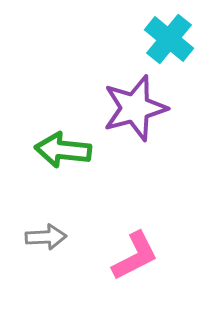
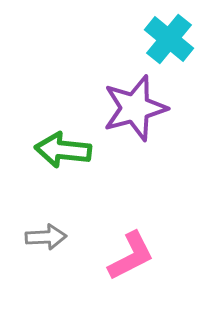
pink L-shape: moved 4 px left
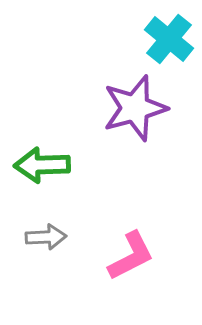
green arrow: moved 21 px left, 15 px down; rotated 8 degrees counterclockwise
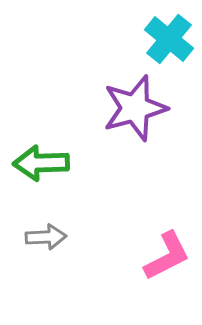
green arrow: moved 1 px left, 2 px up
pink L-shape: moved 36 px right
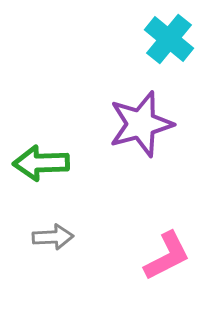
purple star: moved 6 px right, 16 px down
gray arrow: moved 7 px right
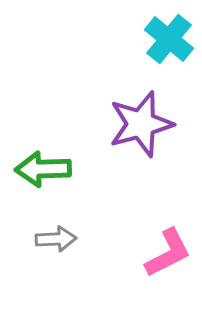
green arrow: moved 2 px right, 6 px down
gray arrow: moved 3 px right, 2 px down
pink L-shape: moved 1 px right, 3 px up
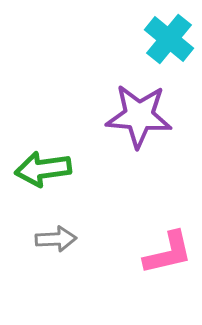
purple star: moved 2 px left, 8 px up; rotated 20 degrees clockwise
green arrow: rotated 6 degrees counterclockwise
pink L-shape: rotated 14 degrees clockwise
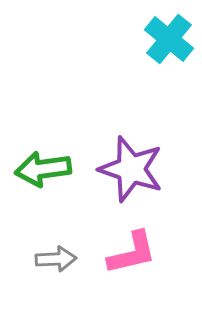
purple star: moved 8 px left, 53 px down; rotated 14 degrees clockwise
gray arrow: moved 20 px down
pink L-shape: moved 36 px left
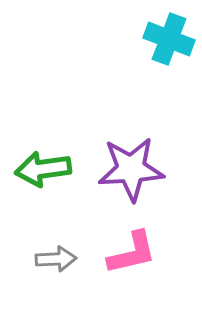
cyan cross: rotated 18 degrees counterclockwise
purple star: rotated 22 degrees counterclockwise
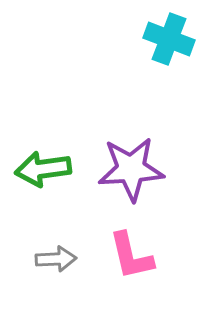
pink L-shape: moved 1 px left, 3 px down; rotated 90 degrees clockwise
